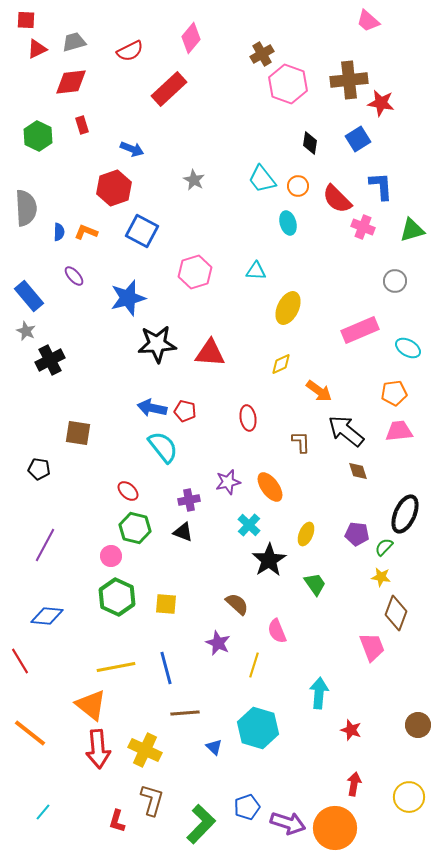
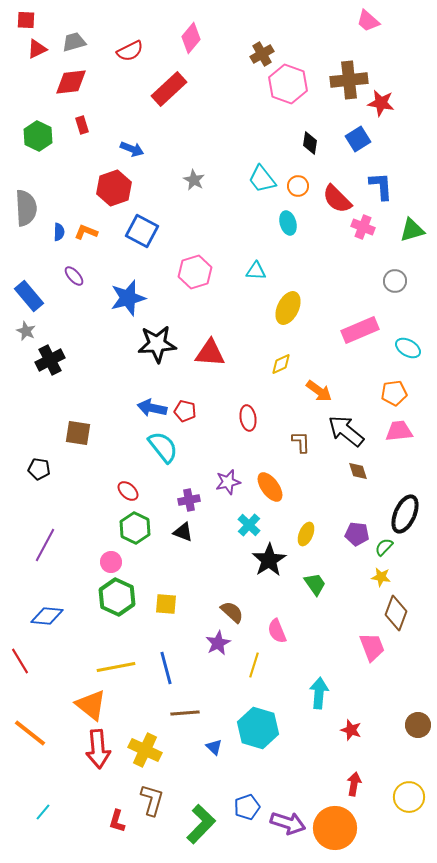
green hexagon at (135, 528): rotated 12 degrees clockwise
pink circle at (111, 556): moved 6 px down
brown semicircle at (237, 604): moved 5 px left, 8 px down
purple star at (218, 643): rotated 20 degrees clockwise
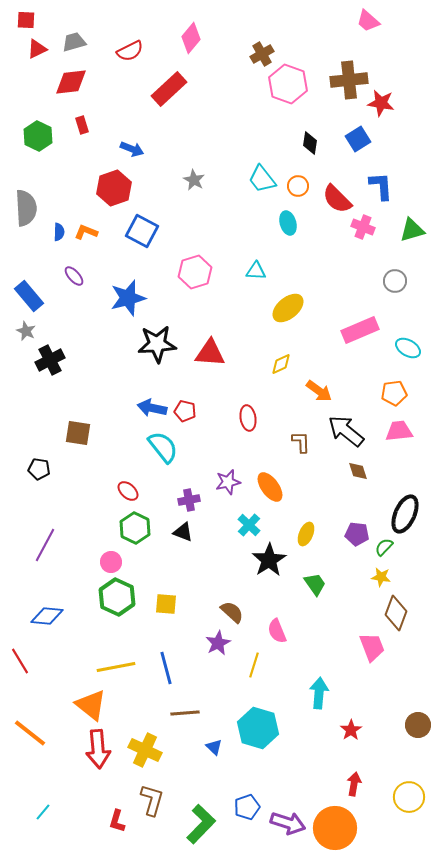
yellow ellipse at (288, 308): rotated 24 degrees clockwise
red star at (351, 730): rotated 20 degrees clockwise
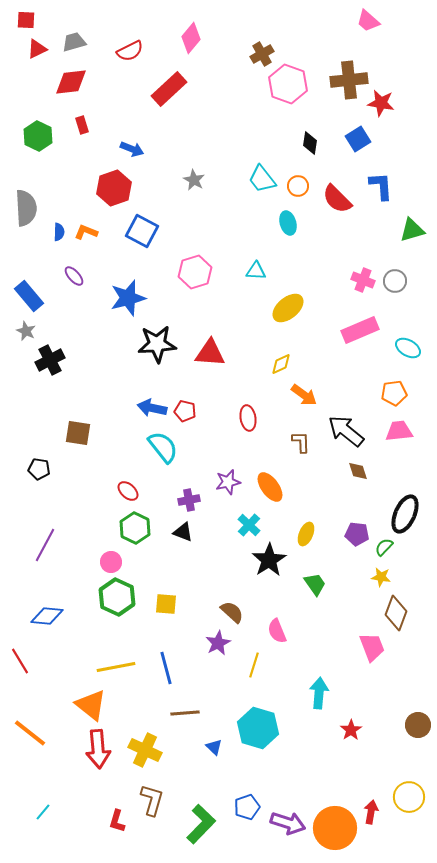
pink cross at (363, 227): moved 53 px down
orange arrow at (319, 391): moved 15 px left, 4 px down
red arrow at (354, 784): moved 17 px right, 28 px down
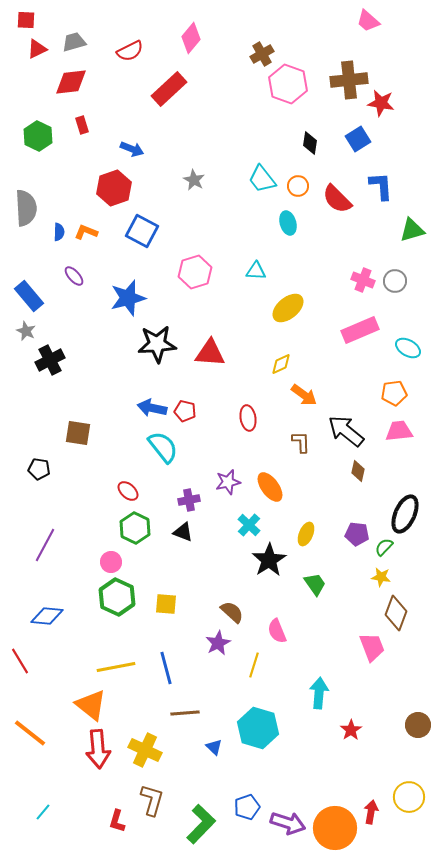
brown diamond at (358, 471): rotated 30 degrees clockwise
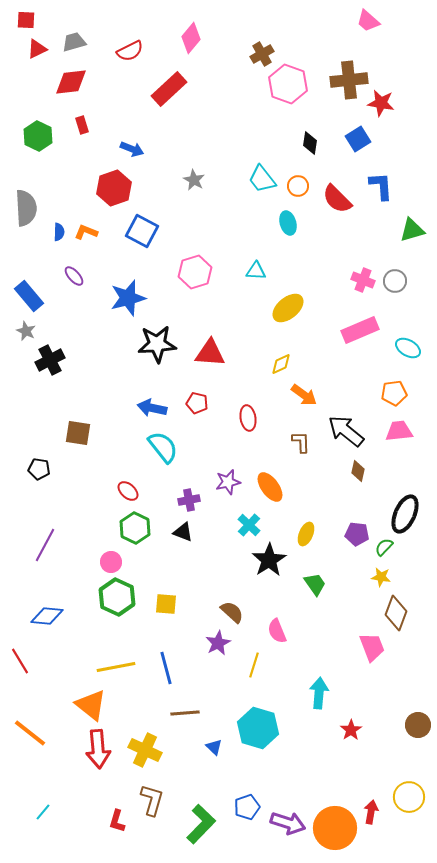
red pentagon at (185, 411): moved 12 px right, 8 px up
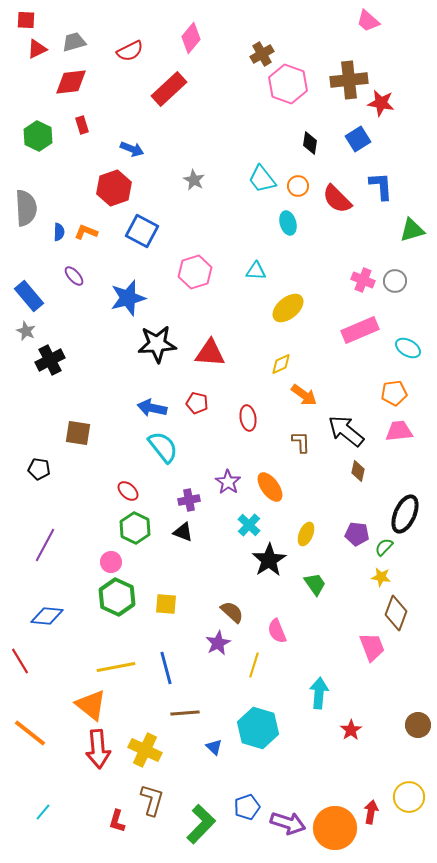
purple star at (228, 482): rotated 25 degrees counterclockwise
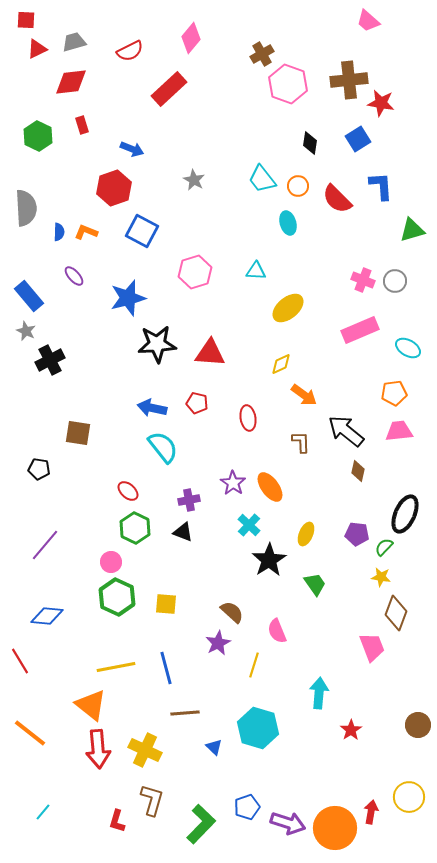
purple star at (228, 482): moved 5 px right, 1 px down
purple line at (45, 545): rotated 12 degrees clockwise
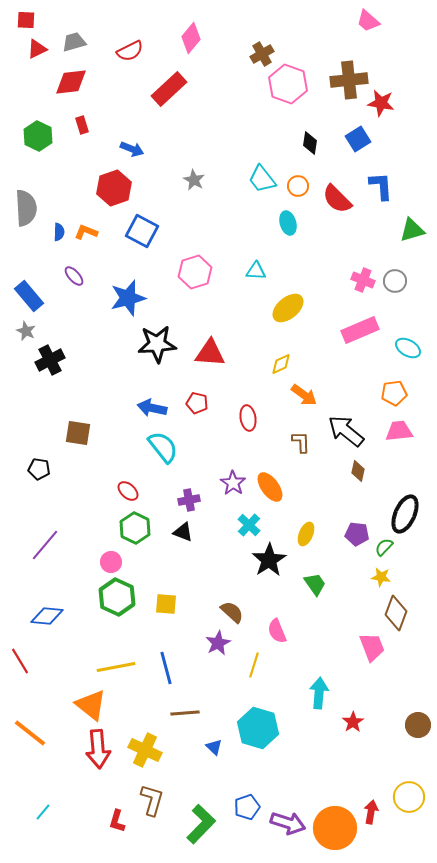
red star at (351, 730): moved 2 px right, 8 px up
